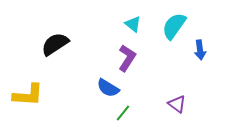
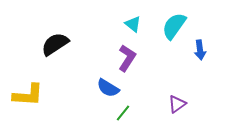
purple triangle: rotated 48 degrees clockwise
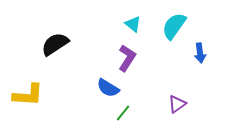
blue arrow: moved 3 px down
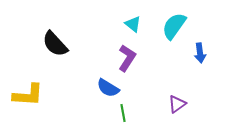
black semicircle: rotated 100 degrees counterclockwise
green line: rotated 48 degrees counterclockwise
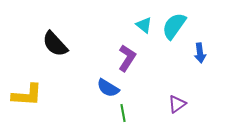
cyan triangle: moved 11 px right, 1 px down
yellow L-shape: moved 1 px left
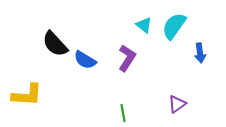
blue semicircle: moved 23 px left, 28 px up
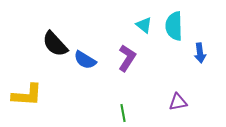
cyan semicircle: rotated 36 degrees counterclockwise
purple triangle: moved 1 px right, 2 px up; rotated 24 degrees clockwise
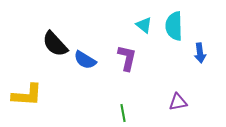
purple L-shape: rotated 20 degrees counterclockwise
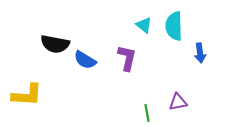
black semicircle: rotated 36 degrees counterclockwise
green line: moved 24 px right
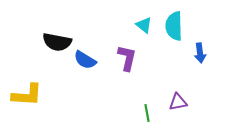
black semicircle: moved 2 px right, 2 px up
